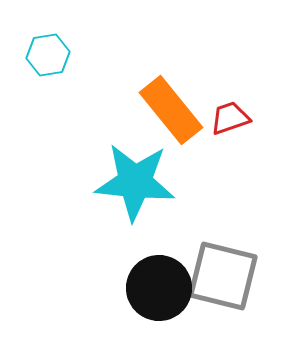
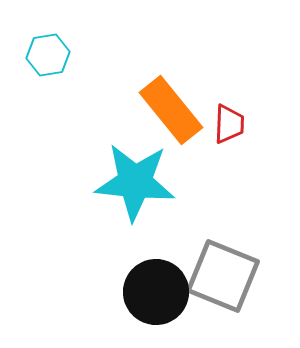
red trapezoid: moved 1 px left, 6 px down; rotated 111 degrees clockwise
gray square: rotated 8 degrees clockwise
black circle: moved 3 px left, 4 px down
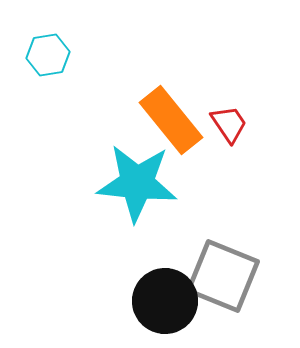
orange rectangle: moved 10 px down
red trapezoid: rotated 36 degrees counterclockwise
cyan star: moved 2 px right, 1 px down
black circle: moved 9 px right, 9 px down
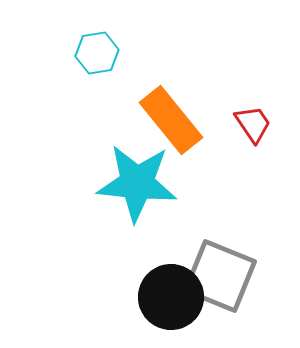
cyan hexagon: moved 49 px right, 2 px up
red trapezoid: moved 24 px right
gray square: moved 3 px left
black circle: moved 6 px right, 4 px up
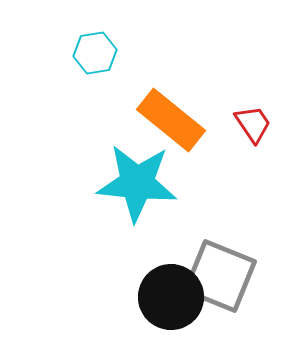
cyan hexagon: moved 2 px left
orange rectangle: rotated 12 degrees counterclockwise
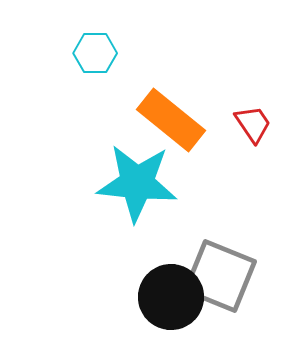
cyan hexagon: rotated 9 degrees clockwise
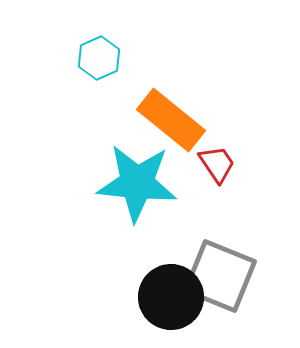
cyan hexagon: moved 4 px right, 5 px down; rotated 24 degrees counterclockwise
red trapezoid: moved 36 px left, 40 px down
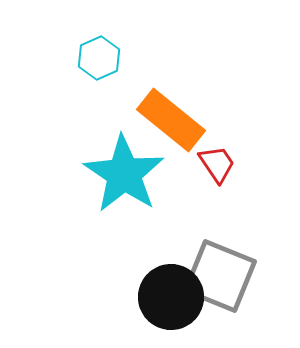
cyan star: moved 13 px left, 9 px up; rotated 28 degrees clockwise
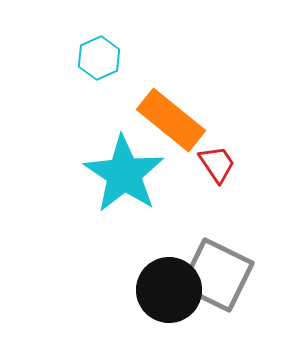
gray square: moved 3 px left, 1 px up; rotated 4 degrees clockwise
black circle: moved 2 px left, 7 px up
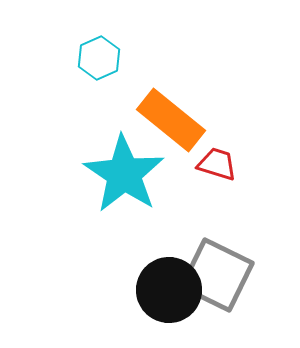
red trapezoid: rotated 39 degrees counterclockwise
